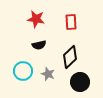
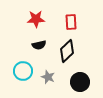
red star: rotated 12 degrees counterclockwise
black diamond: moved 3 px left, 6 px up
gray star: moved 3 px down
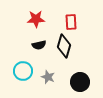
black diamond: moved 3 px left, 5 px up; rotated 30 degrees counterclockwise
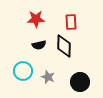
black diamond: rotated 15 degrees counterclockwise
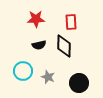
black circle: moved 1 px left, 1 px down
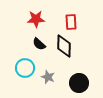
black semicircle: moved 1 px up; rotated 56 degrees clockwise
cyan circle: moved 2 px right, 3 px up
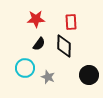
black semicircle: rotated 96 degrees counterclockwise
black circle: moved 10 px right, 8 px up
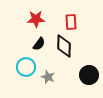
cyan circle: moved 1 px right, 1 px up
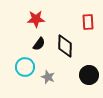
red rectangle: moved 17 px right
black diamond: moved 1 px right
cyan circle: moved 1 px left
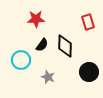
red rectangle: rotated 14 degrees counterclockwise
black semicircle: moved 3 px right, 1 px down
cyan circle: moved 4 px left, 7 px up
black circle: moved 3 px up
